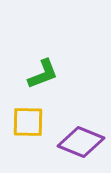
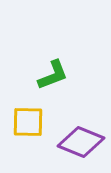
green L-shape: moved 10 px right, 1 px down
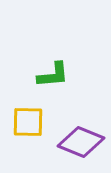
green L-shape: rotated 16 degrees clockwise
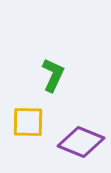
green L-shape: rotated 60 degrees counterclockwise
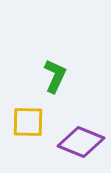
green L-shape: moved 2 px right, 1 px down
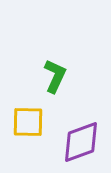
purple diamond: rotated 42 degrees counterclockwise
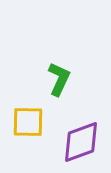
green L-shape: moved 4 px right, 3 px down
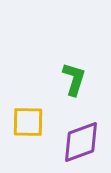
green L-shape: moved 15 px right; rotated 8 degrees counterclockwise
